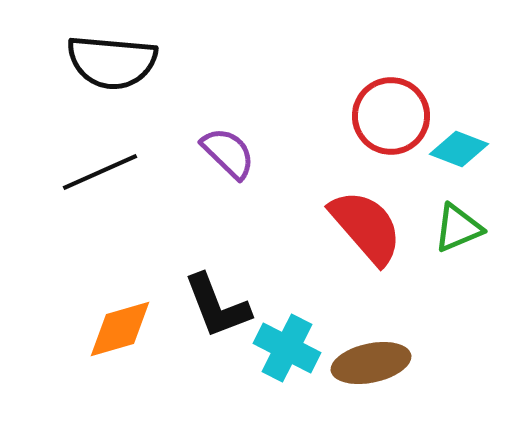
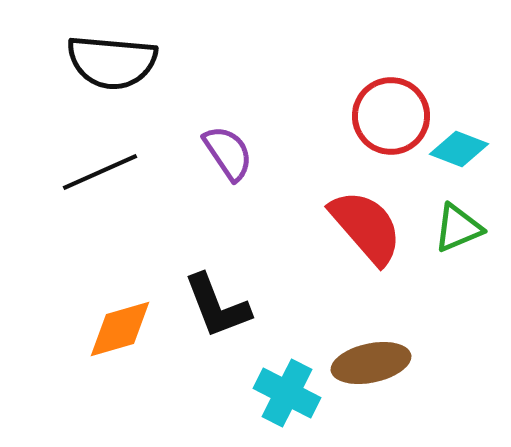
purple semicircle: rotated 12 degrees clockwise
cyan cross: moved 45 px down
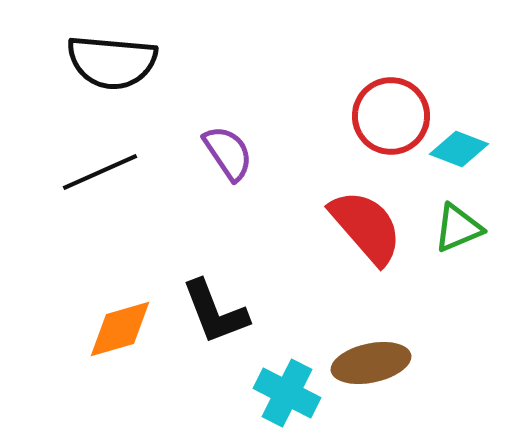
black L-shape: moved 2 px left, 6 px down
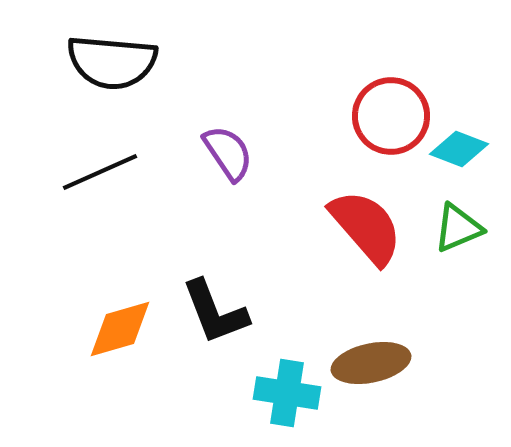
cyan cross: rotated 18 degrees counterclockwise
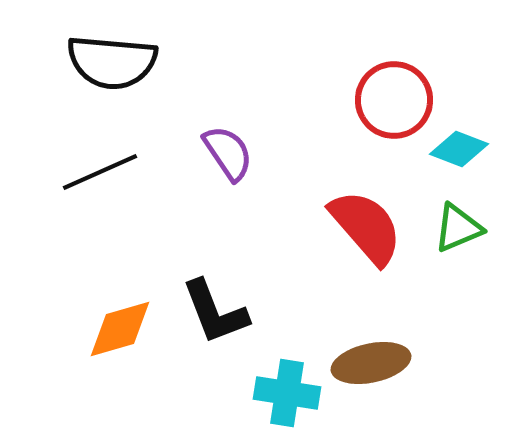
red circle: moved 3 px right, 16 px up
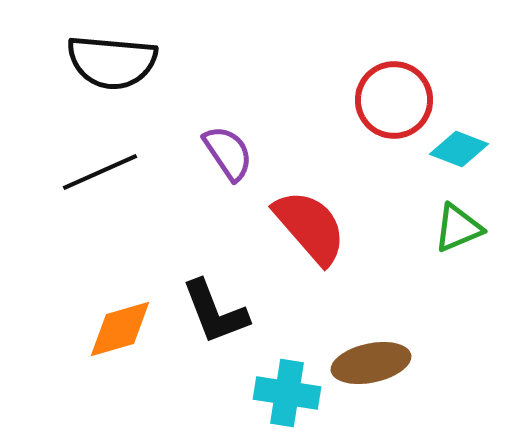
red semicircle: moved 56 px left
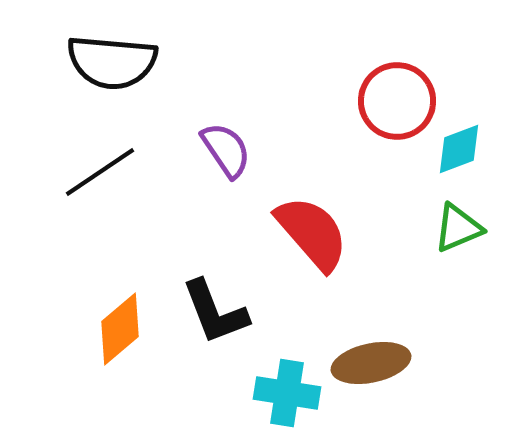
red circle: moved 3 px right, 1 px down
cyan diamond: rotated 42 degrees counterclockwise
purple semicircle: moved 2 px left, 3 px up
black line: rotated 10 degrees counterclockwise
red semicircle: moved 2 px right, 6 px down
orange diamond: rotated 24 degrees counterclockwise
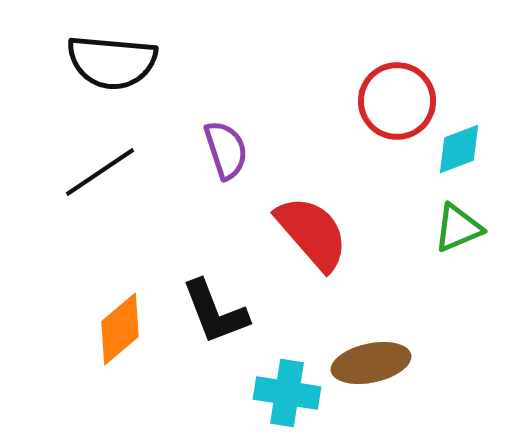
purple semicircle: rotated 16 degrees clockwise
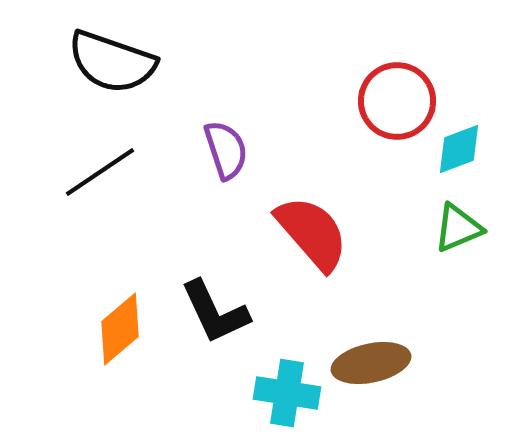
black semicircle: rotated 14 degrees clockwise
black L-shape: rotated 4 degrees counterclockwise
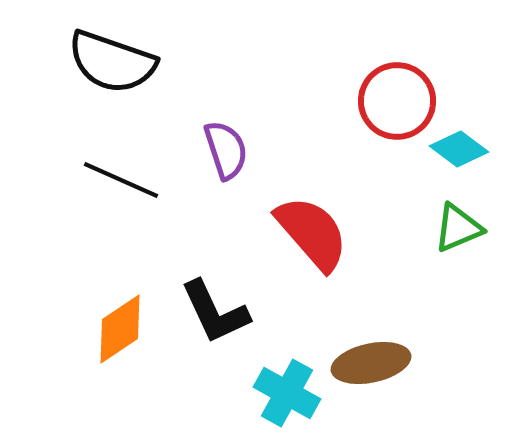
cyan diamond: rotated 58 degrees clockwise
black line: moved 21 px right, 8 px down; rotated 58 degrees clockwise
orange diamond: rotated 6 degrees clockwise
cyan cross: rotated 20 degrees clockwise
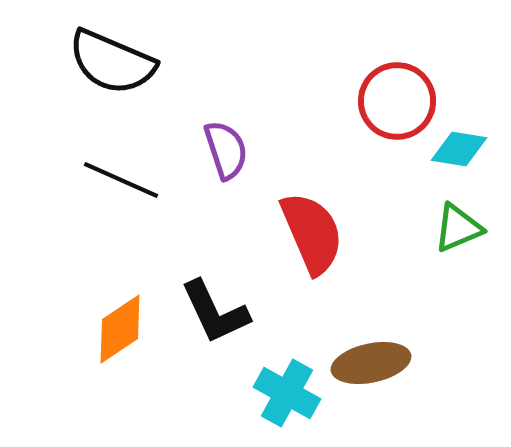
black semicircle: rotated 4 degrees clockwise
cyan diamond: rotated 28 degrees counterclockwise
red semicircle: rotated 18 degrees clockwise
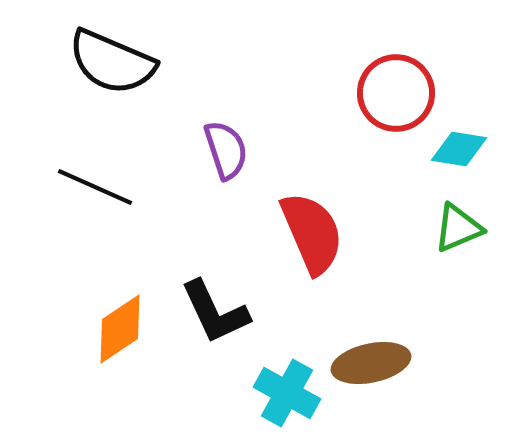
red circle: moved 1 px left, 8 px up
black line: moved 26 px left, 7 px down
